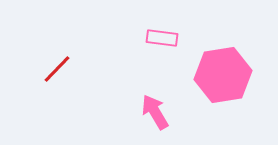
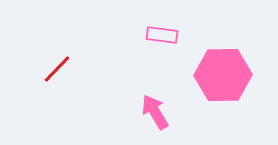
pink rectangle: moved 3 px up
pink hexagon: rotated 8 degrees clockwise
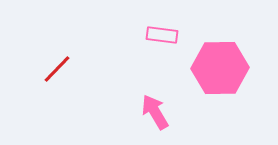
pink hexagon: moved 3 px left, 7 px up
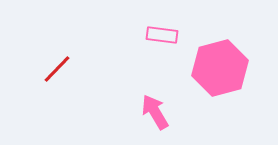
pink hexagon: rotated 14 degrees counterclockwise
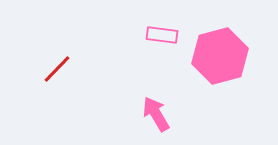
pink hexagon: moved 12 px up
pink arrow: moved 1 px right, 2 px down
